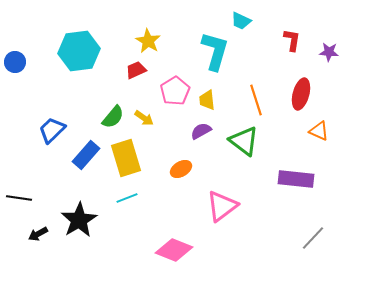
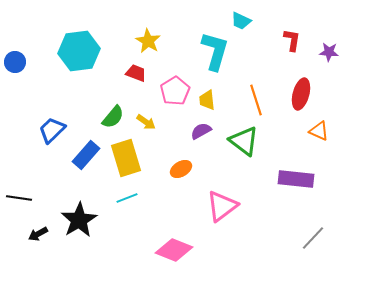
red trapezoid: moved 3 px down; rotated 45 degrees clockwise
yellow arrow: moved 2 px right, 4 px down
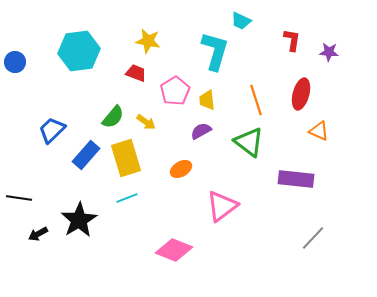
yellow star: rotated 20 degrees counterclockwise
green triangle: moved 5 px right, 1 px down
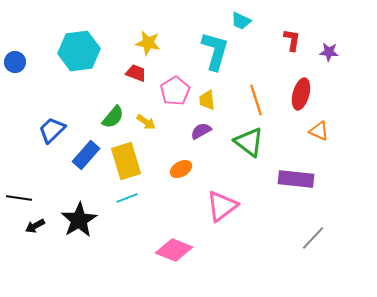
yellow star: moved 2 px down
yellow rectangle: moved 3 px down
black arrow: moved 3 px left, 8 px up
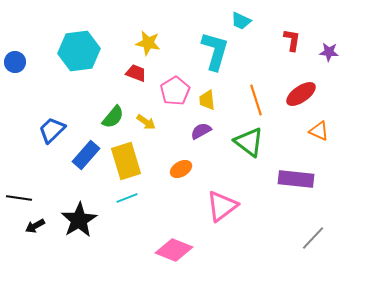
red ellipse: rotated 40 degrees clockwise
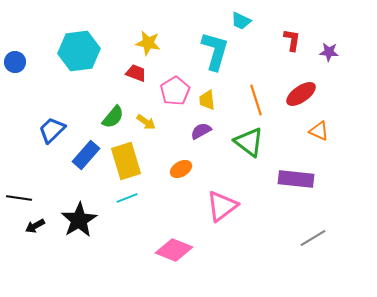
gray line: rotated 16 degrees clockwise
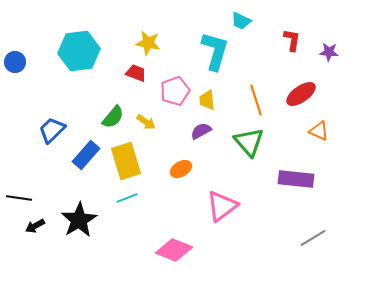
pink pentagon: rotated 12 degrees clockwise
green triangle: rotated 12 degrees clockwise
